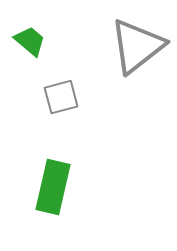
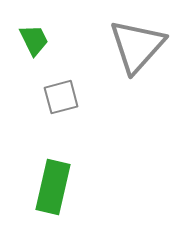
green trapezoid: moved 4 px right, 1 px up; rotated 24 degrees clockwise
gray triangle: rotated 10 degrees counterclockwise
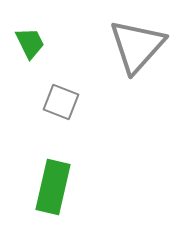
green trapezoid: moved 4 px left, 3 px down
gray square: moved 5 px down; rotated 36 degrees clockwise
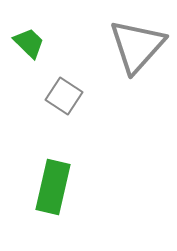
green trapezoid: moved 1 px left; rotated 20 degrees counterclockwise
gray square: moved 3 px right, 6 px up; rotated 12 degrees clockwise
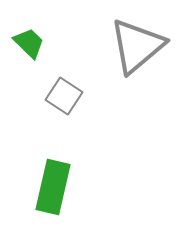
gray triangle: rotated 8 degrees clockwise
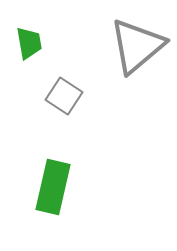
green trapezoid: rotated 36 degrees clockwise
